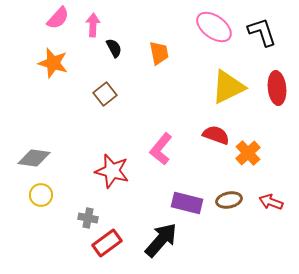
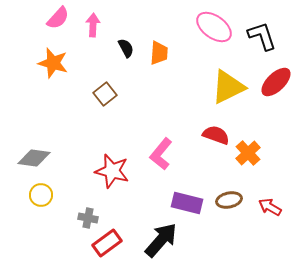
black L-shape: moved 4 px down
black semicircle: moved 12 px right
orange trapezoid: rotated 15 degrees clockwise
red ellipse: moved 1 px left, 6 px up; rotated 52 degrees clockwise
pink L-shape: moved 5 px down
red arrow: moved 1 px left, 5 px down; rotated 10 degrees clockwise
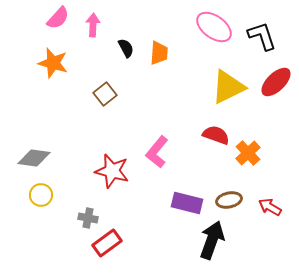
pink L-shape: moved 4 px left, 2 px up
black arrow: moved 51 px right; rotated 21 degrees counterclockwise
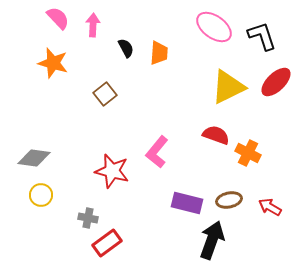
pink semicircle: rotated 85 degrees counterclockwise
orange cross: rotated 20 degrees counterclockwise
